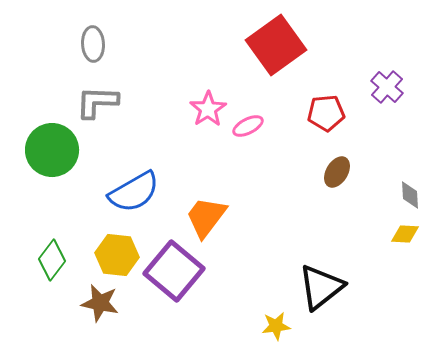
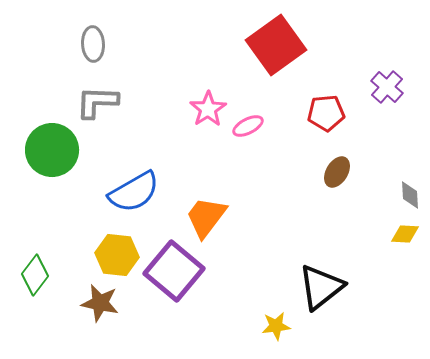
green diamond: moved 17 px left, 15 px down
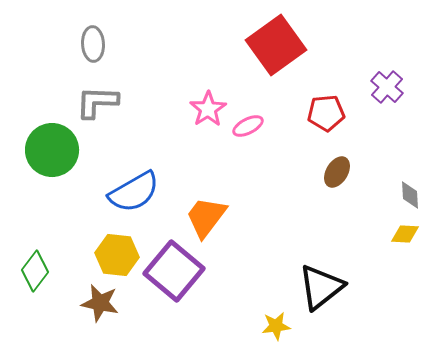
green diamond: moved 4 px up
